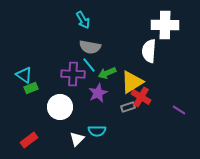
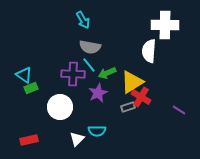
red rectangle: rotated 24 degrees clockwise
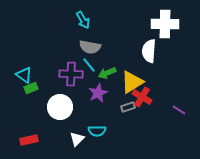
white cross: moved 1 px up
purple cross: moved 2 px left
red cross: moved 1 px right
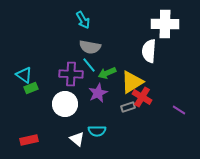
white circle: moved 5 px right, 3 px up
white triangle: rotated 35 degrees counterclockwise
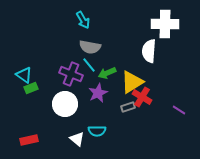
purple cross: rotated 20 degrees clockwise
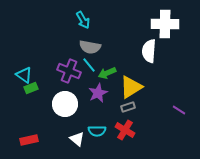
purple cross: moved 2 px left, 3 px up
yellow triangle: moved 1 px left, 5 px down
red cross: moved 17 px left, 33 px down
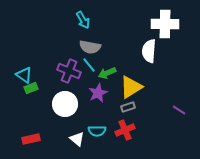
red cross: rotated 36 degrees clockwise
red rectangle: moved 2 px right, 1 px up
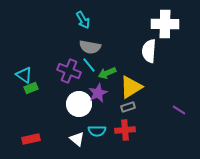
white circle: moved 14 px right
red cross: rotated 18 degrees clockwise
